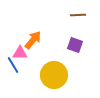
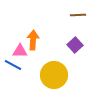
orange arrow: rotated 36 degrees counterclockwise
purple square: rotated 28 degrees clockwise
pink triangle: moved 2 px up
blue line: rotated 30 degrees counterclockwise
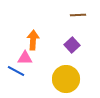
purple square: moved 3 px left
pink triangle: moved 5 px right, 7 px down
blue line: moved 3 px right, 6 px down
yellow circle: moved 12 px right, 4 px down
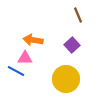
brown line: rotated 70 degrees clockwise
orange arrow: rotated 84 degrees counterclockwise
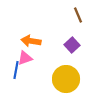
orange arrow: moved 2 px left, 1 px down
pink triangle: rotated 21 degrees counterclockwise
blue line: moved 1 px up; rotated 72 degrees clockwise
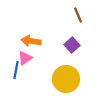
pink triangle: rotated 14 degrees counterclockwise
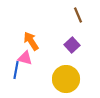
orange arrow: rotated 48 degrees clockwise
pink triangle: rotated 49 degrees clockwise
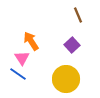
pink triangle: moved 3 px left; rotated 42 degrees clockwise
blue line: moved 2 px right, 4 px down; rotated 66 degrees counterclockwise
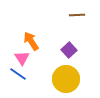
brown line: moved 1 px left; rotated 70 degrees counterclockwise
purple square: moved 3 px left, 5 px down
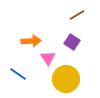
brown line: rotated 28 degrees counterclockwise
orange arrow: rotated 120 degrees clockwise
purple square: moved 3 px right, 8 px up; rotated 14 degrees counterclockwise
pink triangle: moved 26 px right
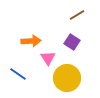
yellow circle: moved 1 px right, 1 px up
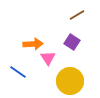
orange arrow: moved 2 px right, 3 px down
blue line: moved 2 px up
yellow circle: moved 3 px right, 3 px down
